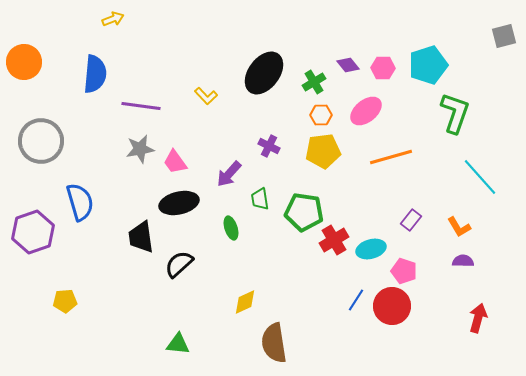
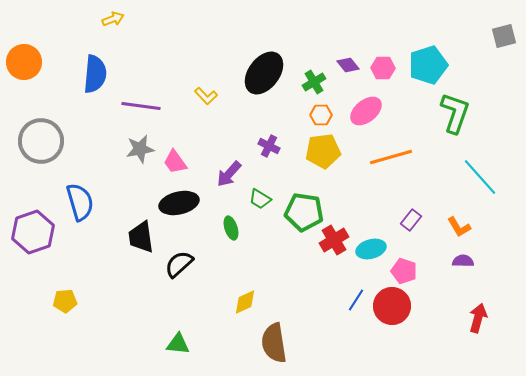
green trapezoid at (260, 199): rotated 50 degrees counterclockwise
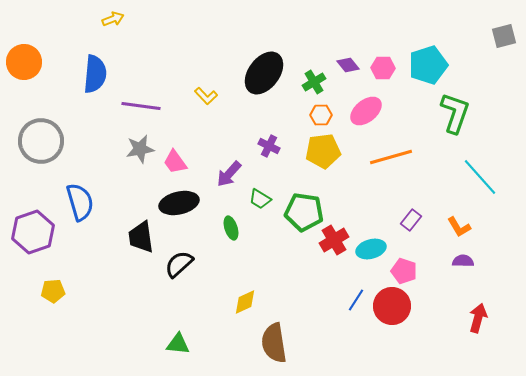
yellow pentagon at (65, 301): moved 12 px left, 10 px up
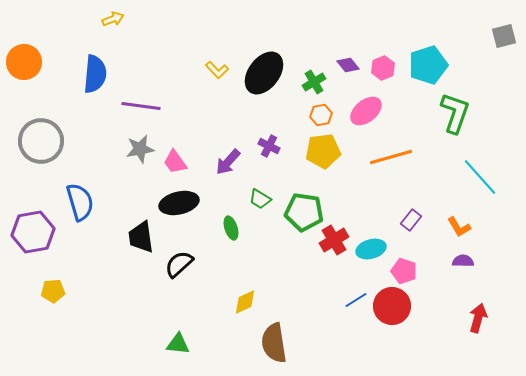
pink hexagon at (383, 68): rotated 25 degrees counterclockwise
yellow L-shape at (206, 96): moved 11 px right, 26 px up
orange hexagon at (321, 115): rotated 10 degrees counterclockwise
purple arrow at (229, 174): moved 1 px left, 12 px up
purple hexagon at (33, 232): rotated 9 degrees clockwise
blue line at (356, 300): rotated 25 degrees clockwise
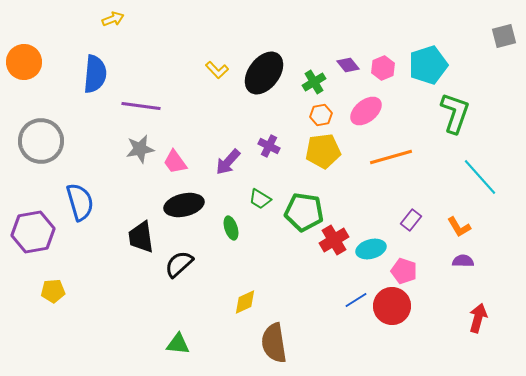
black ellipse at (179, 203): moved 5 px right, 2 px down
